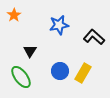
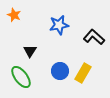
orange star: rotated 16 degrees counterclockwise
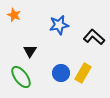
blue circle: moved 1 px right, 2 px down
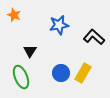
green ellipse: rotated 15 degrees clockwise
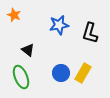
black L-shape: moved 4 px left, 4 px up; rotated 115 degrees counterclockwise
black triangle: moved 2 px left, 1 px up; rotated 24 degrees counterclockwise
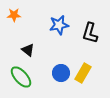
orange star: rotated 24 degrees counterclockwise
green ellipse: rotated 20 degrees counterclockwise
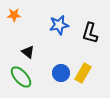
black triangle: moved 2 px down
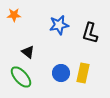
yellow rectangle: rotated 18 degrees counterclockwise
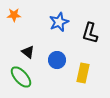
blue star: moved 3 px up; rotated 12 degrees counterclockwise
blue circle: moved 4 px left, 13 px up
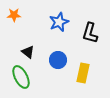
blue circle: moved 1 px right
green ellipse: rotated 15 degrees clockwise
